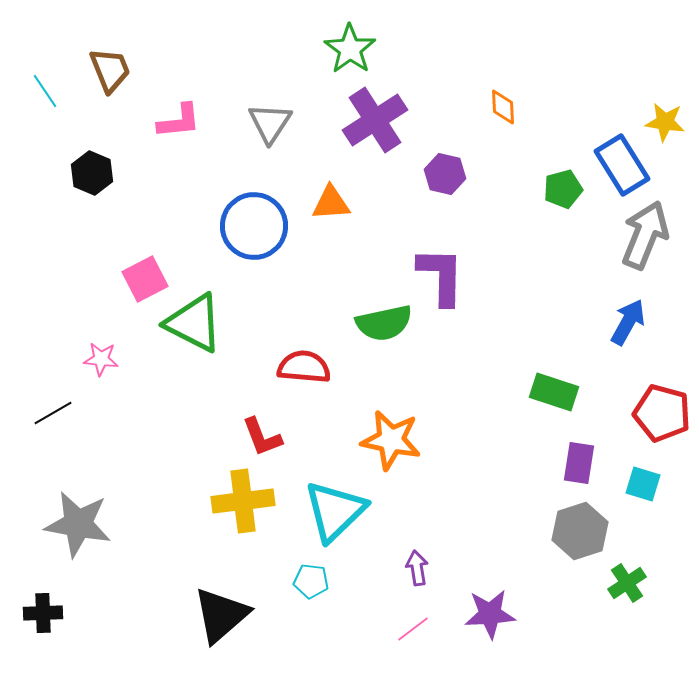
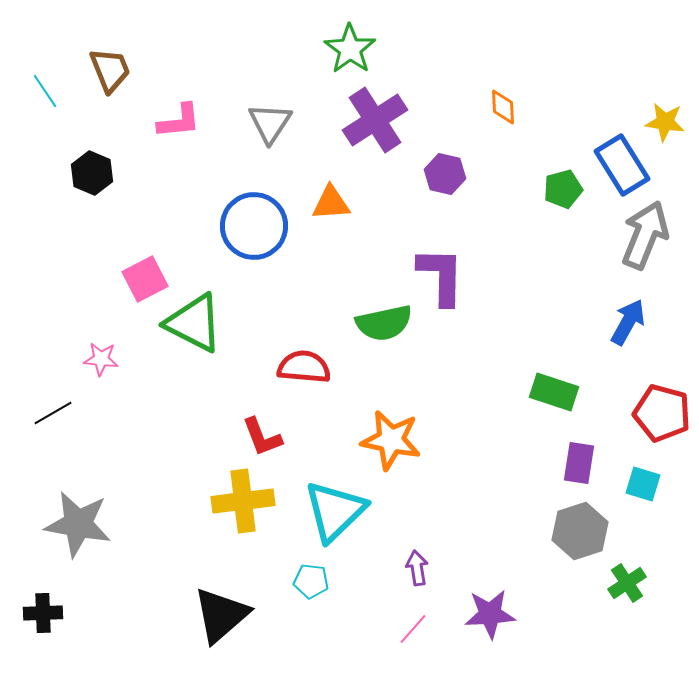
pink line: rotated 12 degrees counterclockwise
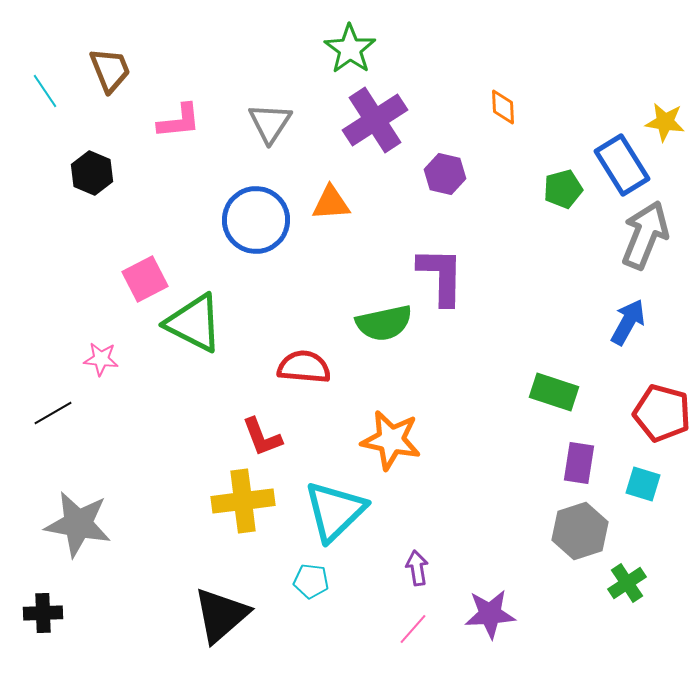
blue circle: moved 2 px right, 6 px up
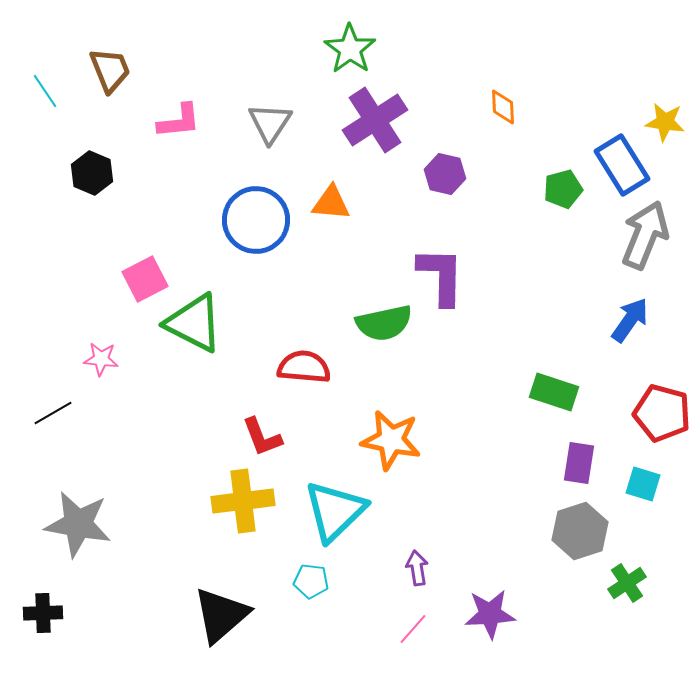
orange triangle: rotated 9 degrees clockwise
blue arrow: moved 2 px right, 2 px up; rotated 6 degrees clockwise
